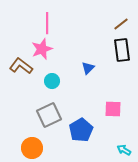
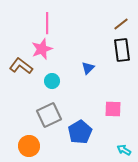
blue pentagon: moved 1 px left, 2 px down
orange circle: moved 3 px left, 2 px up
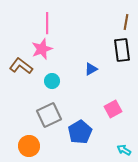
brown line: moved 5 px right, 2 px up; rotated 42 degrees counterclockwise
blue triangle: moved 3 px right, 1 px down; rotated 16 degrees clockwise
pink square: rotated 30 degrees counterclockwise
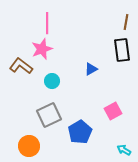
pink square: moved 2 px down
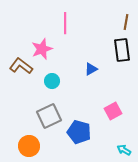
pink line: moved 18 px right
gray square: moved 1 px down
blue pentagon: moved 1 px left; rotated 25 degrees counterclockwise
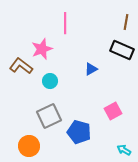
black rectangle: rotated 60 degrees counterclockwise
cyan circle: moved 2 px left
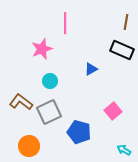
brown L-shape: moved 36 px down
pink square: rotated 12 degrees counterclockwise
gray square: moved 4 px up
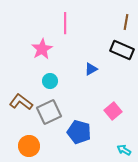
pink star: rotated 10 degrees counterclockwise
